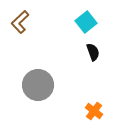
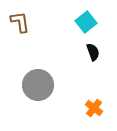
brown L-shape: rotated 125 degrees clockwise
orange cross: moved 3 px up
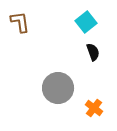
gray circle: moved 20 px right, 3 px down
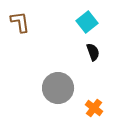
cyan square: moved 1 px right
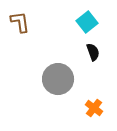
gray circle: moved 9 px up
